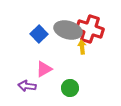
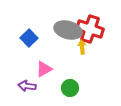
blue square: moved 10 px left, 4 px down
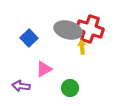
purple arrow: moved 6 px left
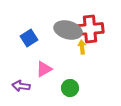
red cross: rotated 24 degrees counterclockwise
blue square: rotated 12 degrees clockwise
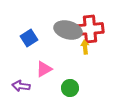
yellow arrow: moved 3 px right
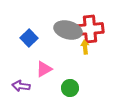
blue square: rotated 12 degrees counterclockwise
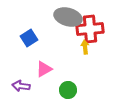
gray ellipse: moved 13 px up
blue square: rotated 12 degrees clockwise
green circle: moved 2 px left, 2 px down
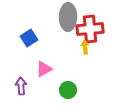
gray ellipse: rotated 76 degrees clockwise
purple arrow: rotated 78 degrees clockwise
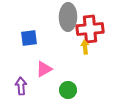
blue square: rotated 24 degrees clockwise
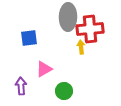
yellow arrow: moved 4 px left
green circle: moved 4 px left, 1 px down
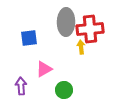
gray ellipse: moved 2 px left, 5 px down
green circle: moved 1 px up
